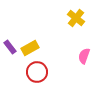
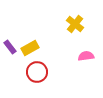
yellow cross: moved 1 px left, 6 px down
pink semicircle: moved 2 px right; rotated 63 degrees clockwise
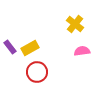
pink semicircle: moved 4 px left, 5 px up
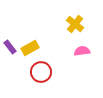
red circle: moved 4 px right
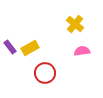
red circle: moved 4 px right, 1 px down
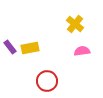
yellow rectangle: rotated 18 degrees clockwise
red circle: moved 2 px right, 8 px down
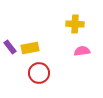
yellow cross: rotated 36 degrees counterclockwise
red circle: moved 8 px left, 8 px up
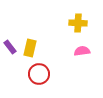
yellow cross: moved 3 px right, 1 px up
yellow rectangle: rotated 66 degrees counterclockwise
red circle: moved 1 px down
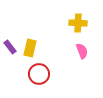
pink semicircle: rotated 77 degrees clockwise
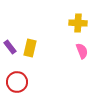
red circle: moved 22 px left, 8 px down
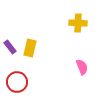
pink semicircle: moved 16 px down
